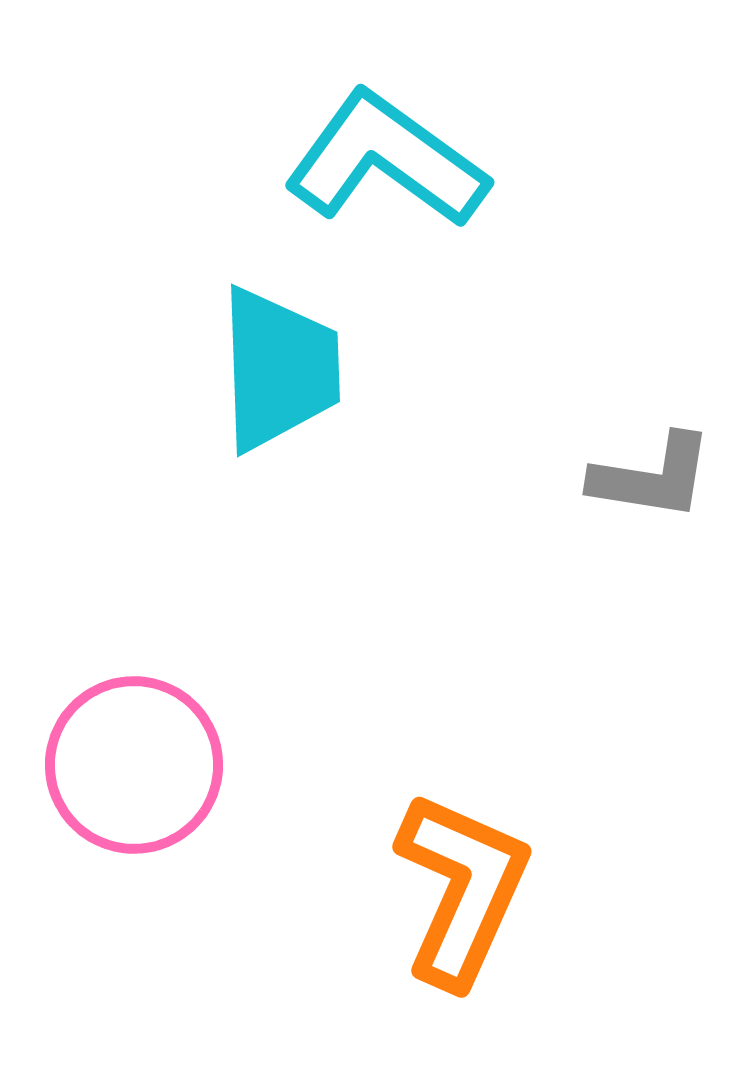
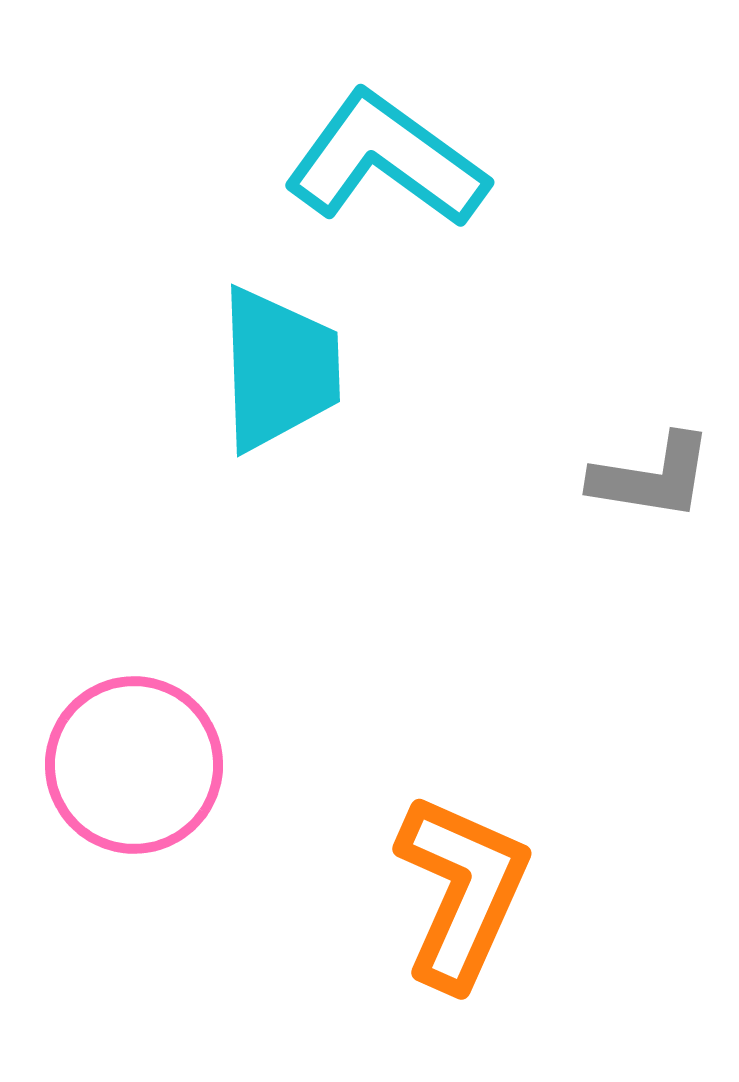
orange L-shape: moved 2 px down
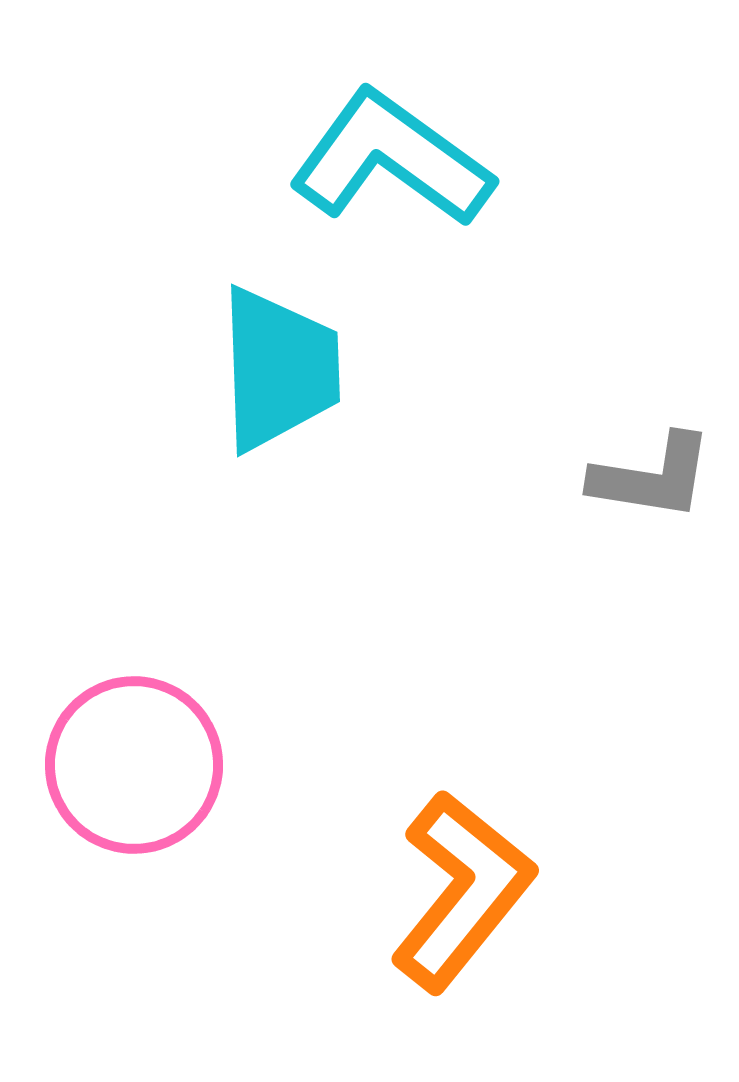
cyan L-shape: moved 5 px right, 1 px up
orange L-shape: rotated 15 degrees clockwise
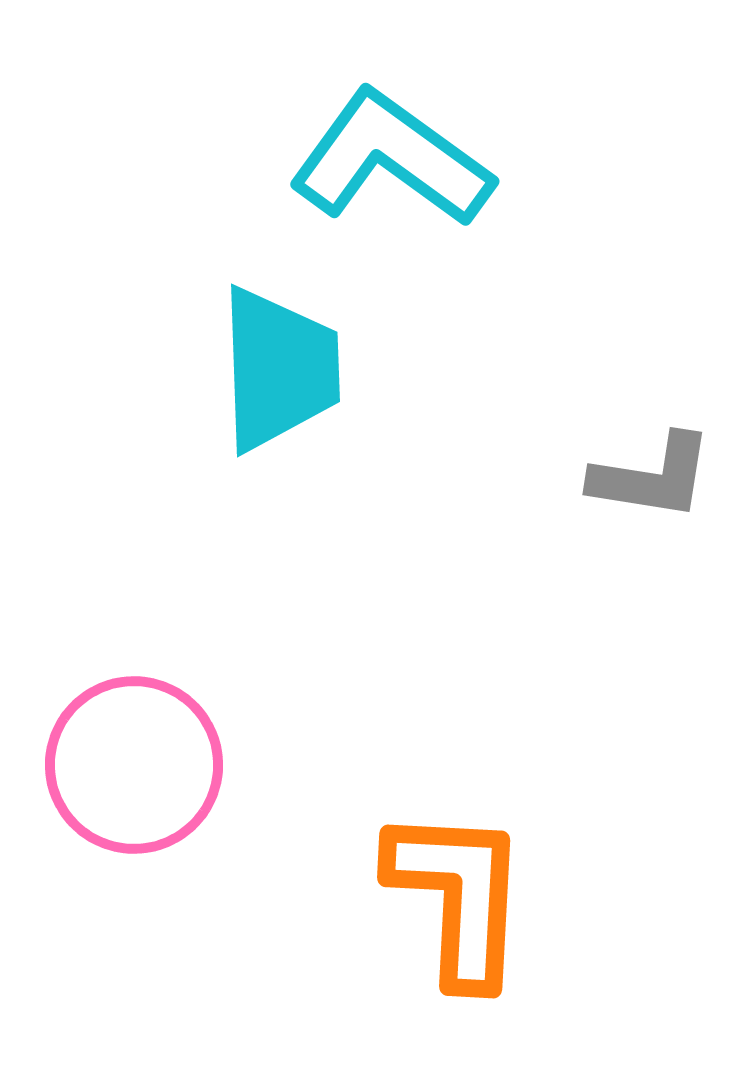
orange L-shape: moved 4 px left, 5 px down; rotated 36 degrees counterclockwise
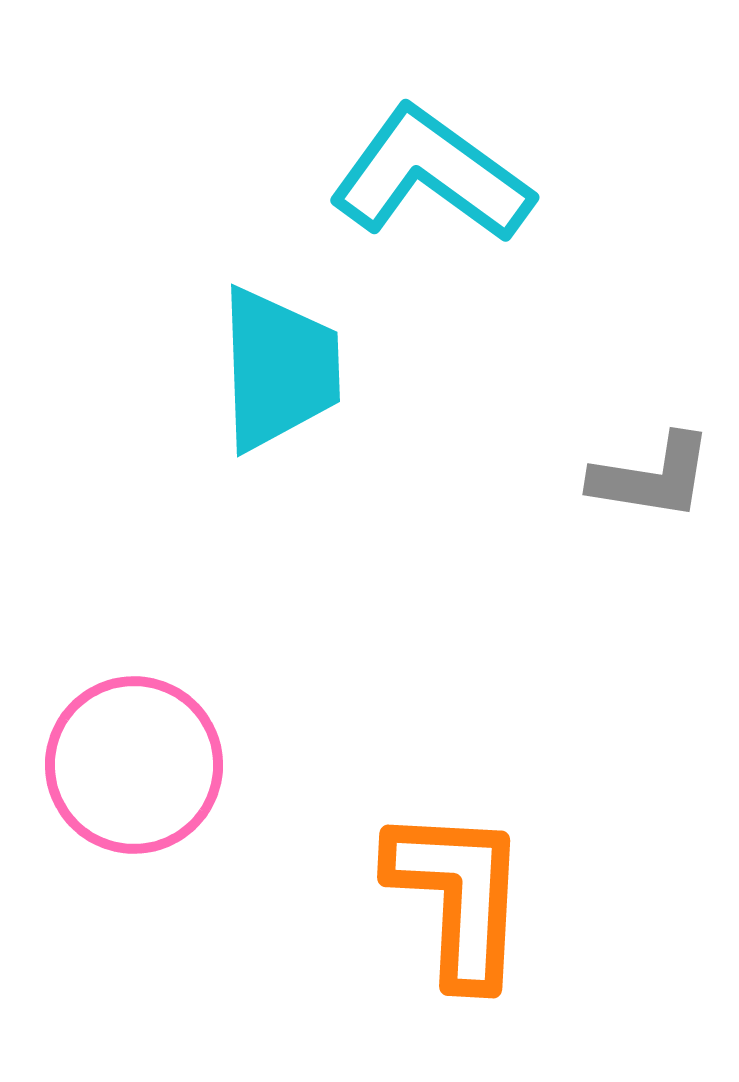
cyan L-shape: moved 40 px right, 16 px down
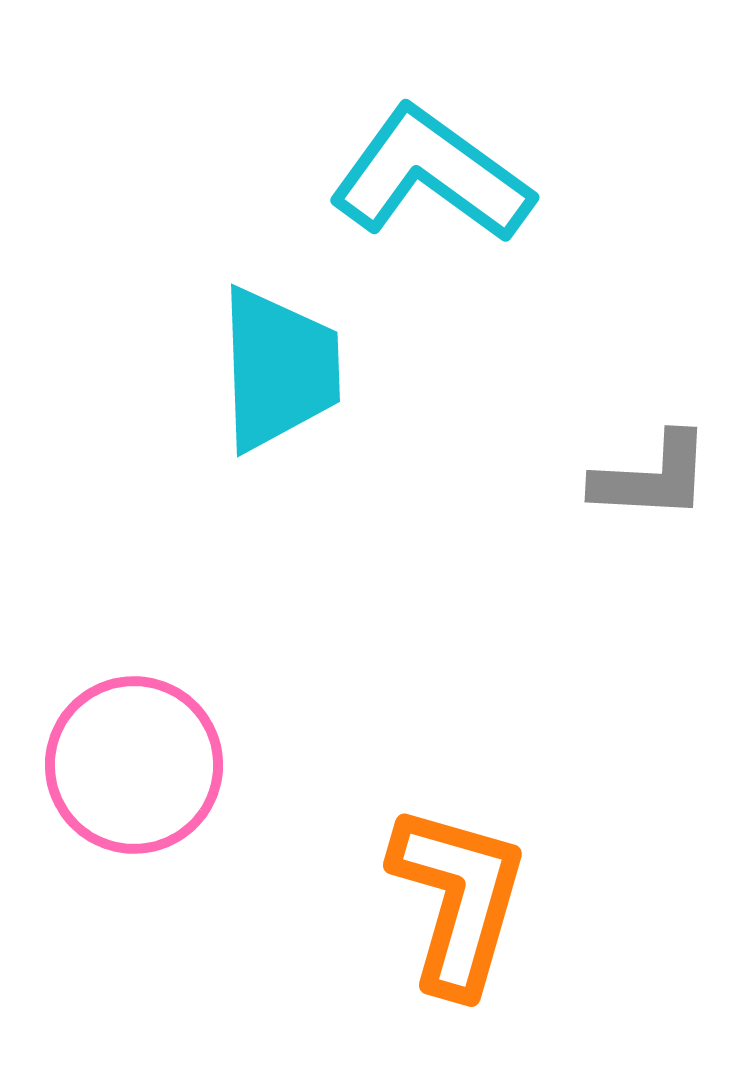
gray L-shape: rotated 6 degrees counterclockwise
orange L-shape: moved 3 px down; rotated 13 degrees clockwise
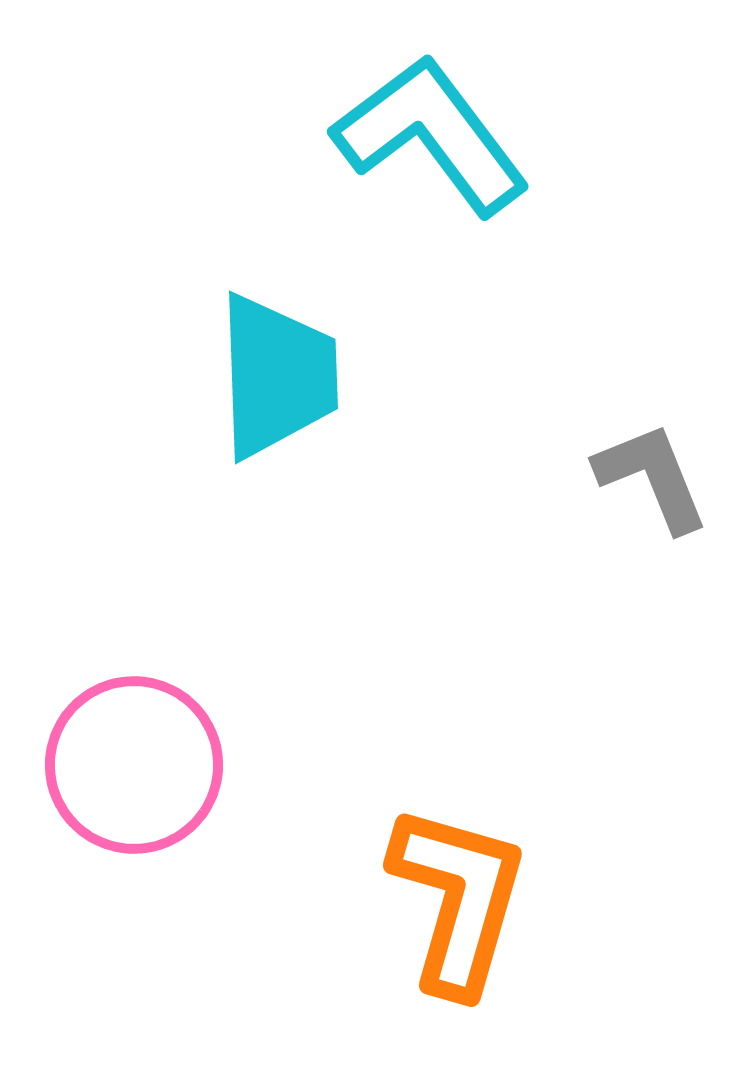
cyan L-shape: moved 40 px up; rotated 17 degrees clockwise
cyan trapezoid: moved 2 px left, 7 px down
gray L-shape: rotated 115 degrees counterclockwise
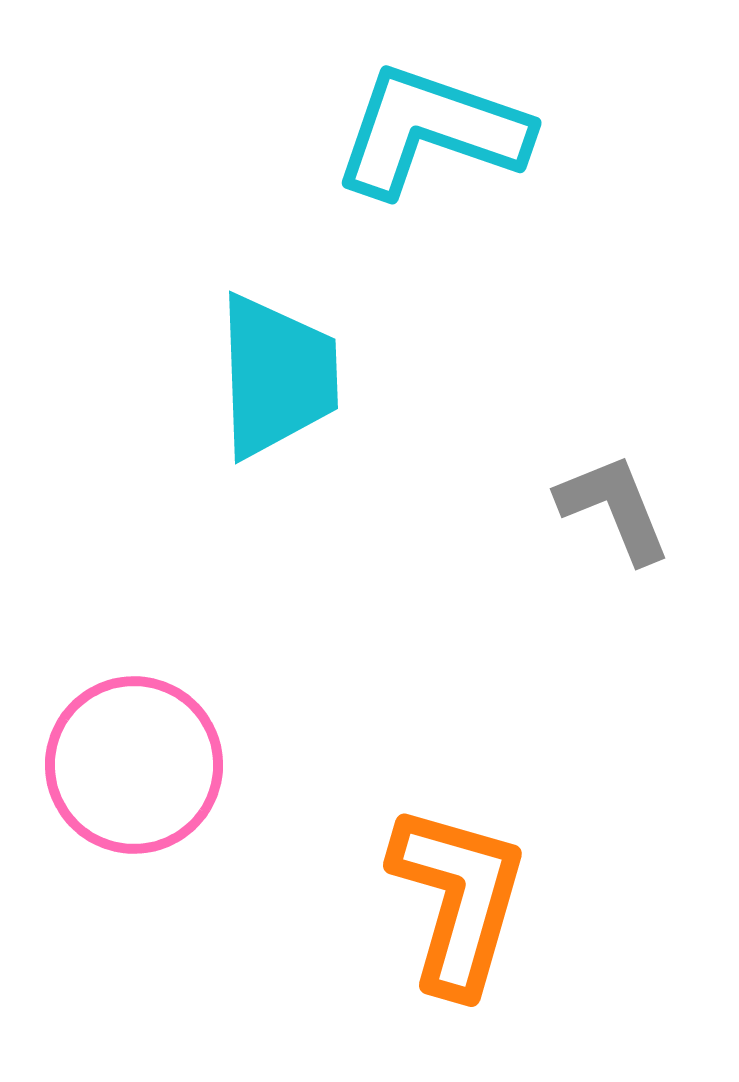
cyan L-shape: moved 4 px up; rotated 34 degrees counterclockwise
gray L-shape: moved 38 px left, 31 px down
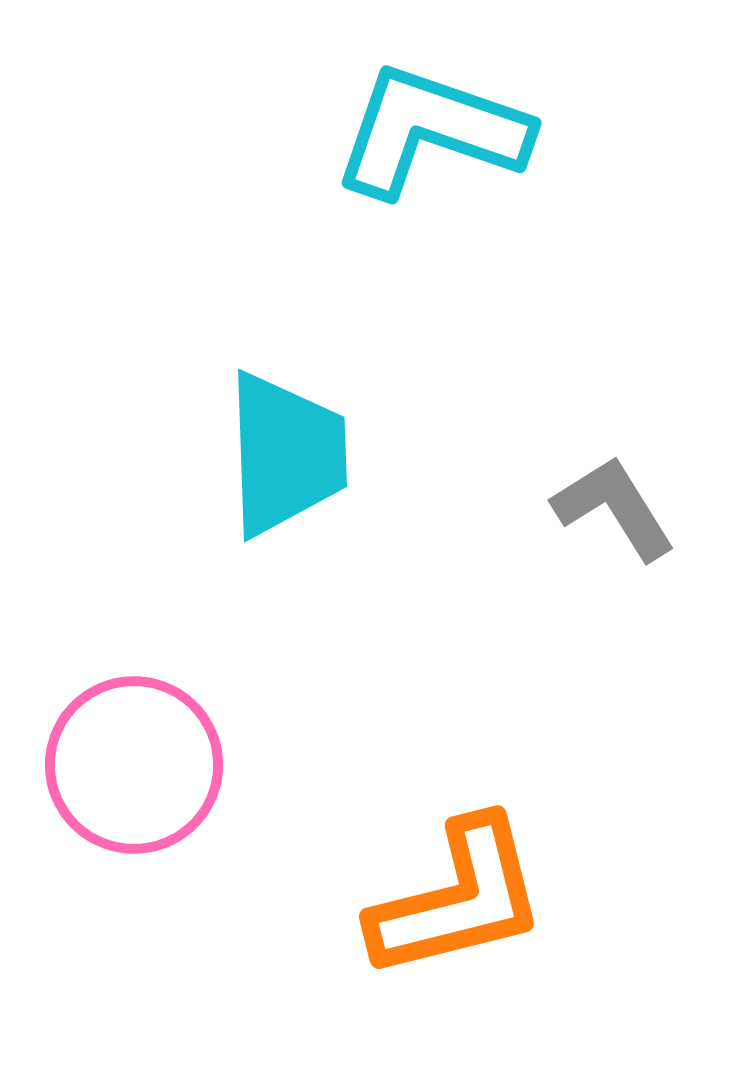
cyan trapezoid: moved 9 px right, 78 px down
gray L-shape: rotated 10 degrees counterclockwise
orange L-shape: rotated 60 degrees clockwise
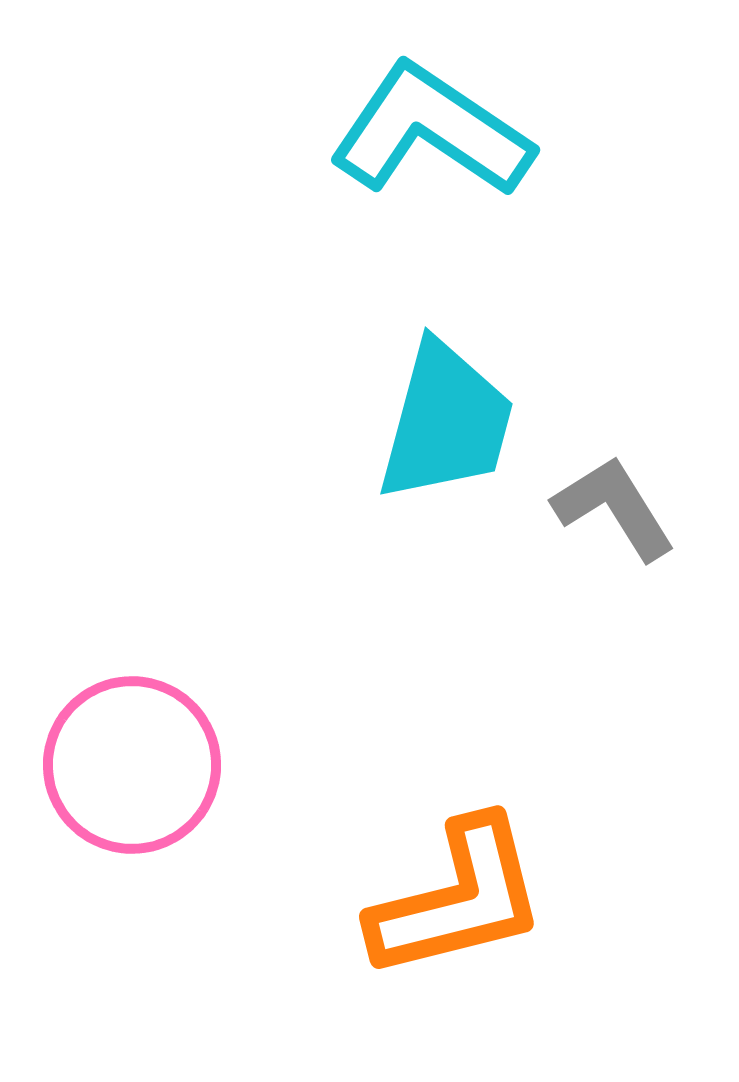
cyan L-shape: rotated 15 degrees clockwise
cyan trapezoid: moved 160 px right, 32 px up; rotated 17 degrees clockwise
pink circle: moved 2 px left
